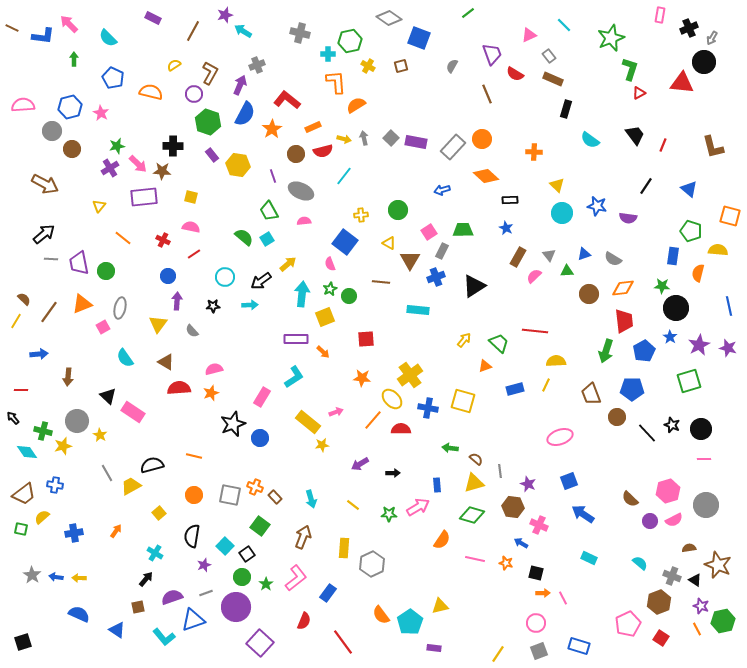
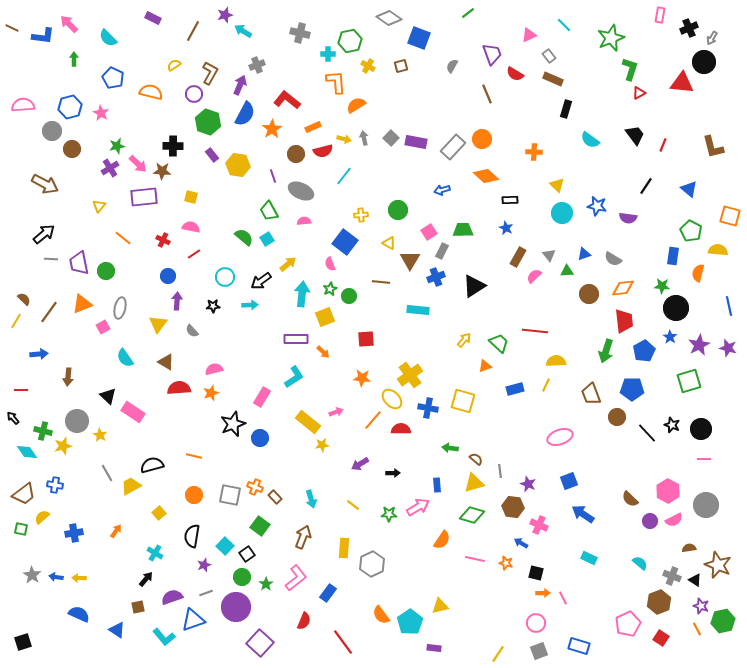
green pentagon at (691, 231): rotated 10 degrees clockwise
pink hexagon at (668, 491): rotated 15 degrees counterclockwise
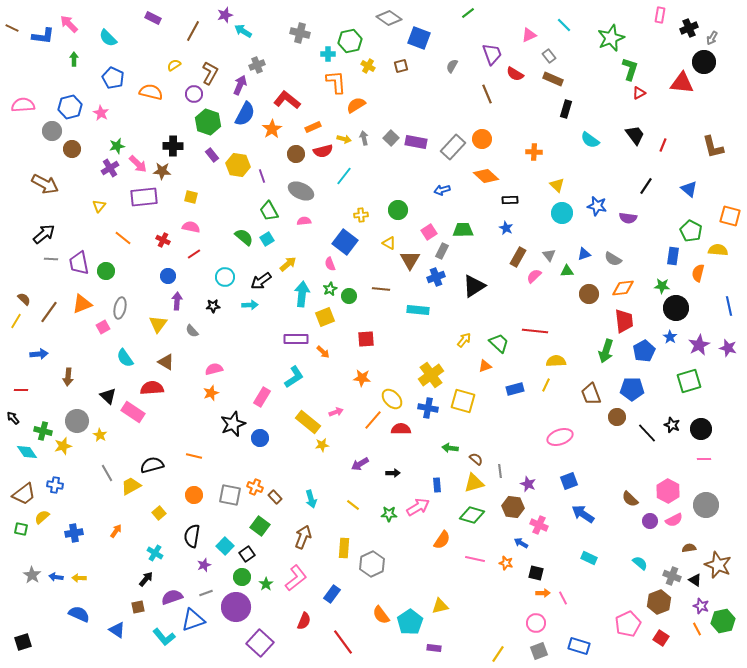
purple line at (273, 176): moved 11 px left
brown line at (381, 282): moved 7 px down
yellow cross at (410, 375): moved 21 px right
red semicircle at (179, 388): moved 27 px left
blue rectangle at (328, 593): moved 4 px right, 1 px down
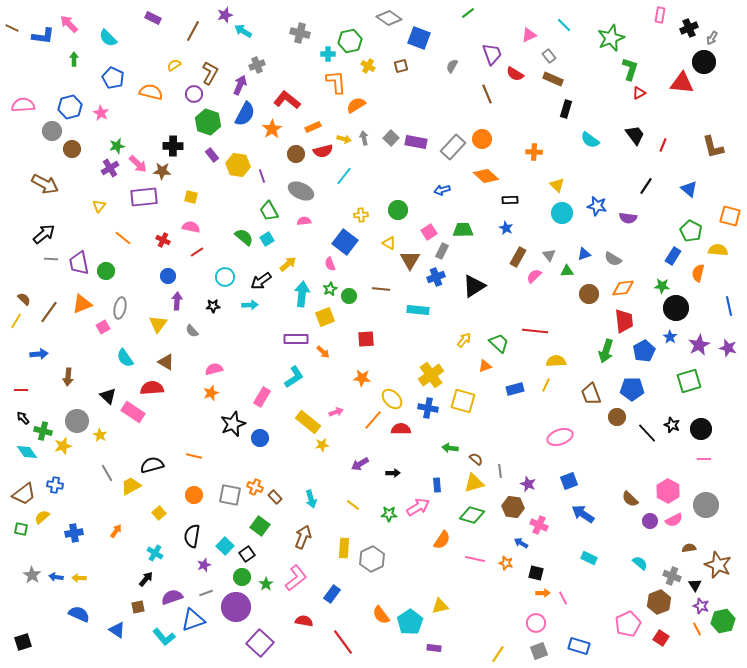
red line at (194, 254): moved 3 px right, 2 px up
blue rectangle at (673, 256): rotated 24 degrees clockwise
black arrow at (13, 418): moved 10 px right
gray hexagon at (372, 564): moved 5 px up
black triangle at (695, 580): moved 5 px down; rotated 24 degrees clockwise
red semicircle at (304, 621): rotated 102 degrees counterclockwise
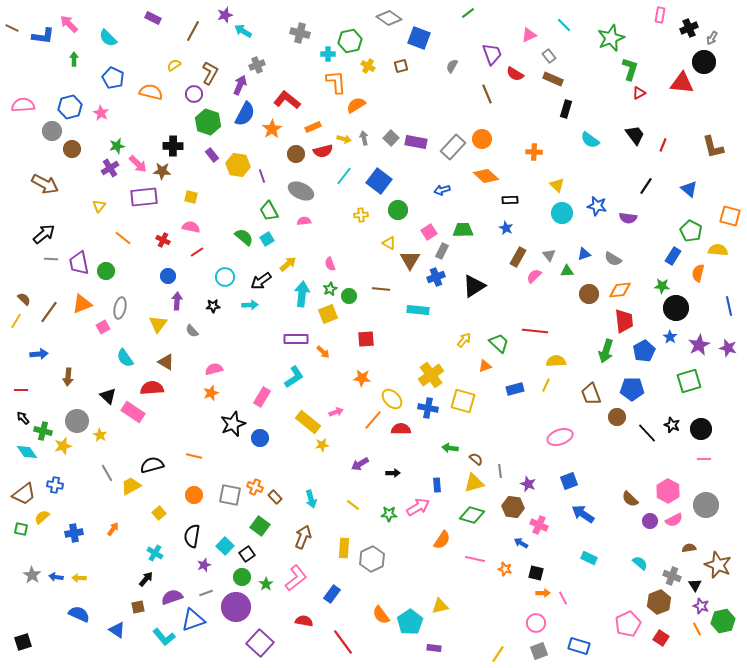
blue square at (345, 242): moved 34 px right, 61 px up
orange diamond at (623, 288): moved 3 px left, 2 px down
yellow square at (325, 317): moved 3 px right, 3 px up
orange arrow at (116, 531): moved 3 px left, 2 px up
orange star at (506, 563): moved 1 px left, 6 px down
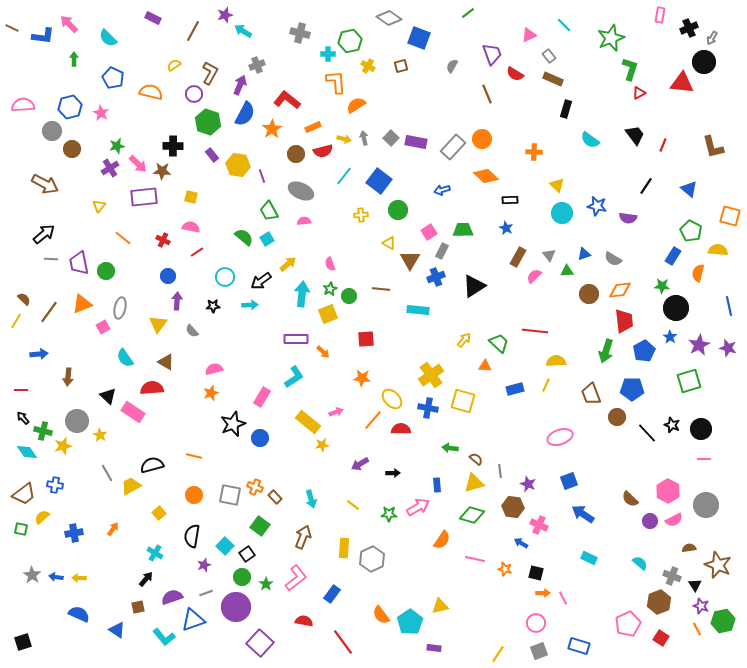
orange triangle at (485, 366): rotated 24 degrees clockwise
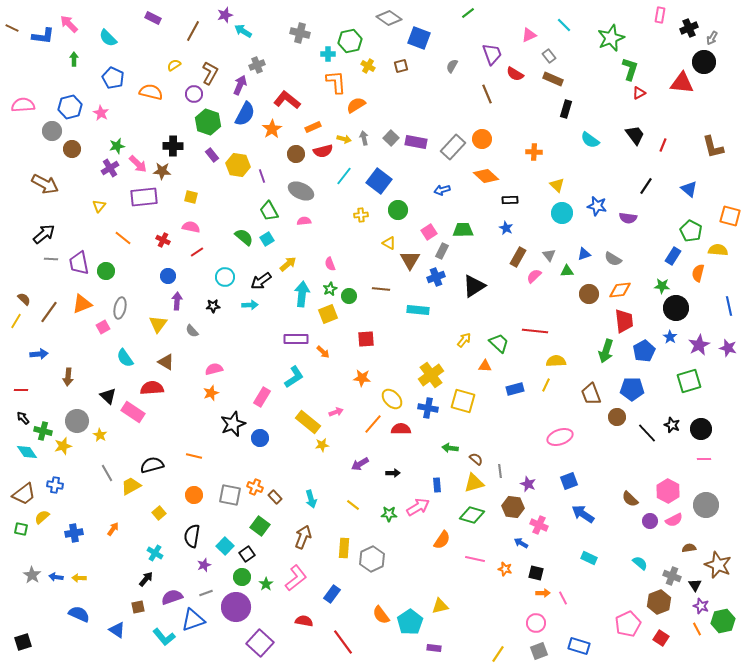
orange line at (373, 420): moved 4 px down
